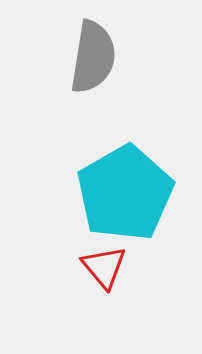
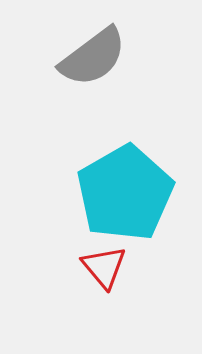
gray semicircle: rotated 44 degrees clockwise
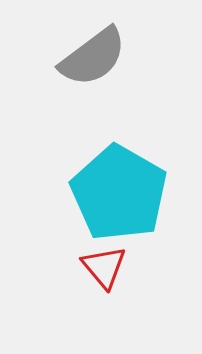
cyan pentagon: moved 6 px left; rotated 12 degrees counterclockwise
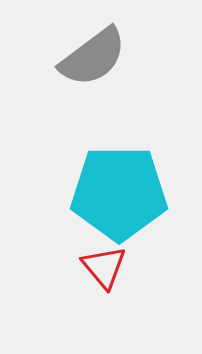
cyan pentagon: rotated 30 degrees counterclockwise
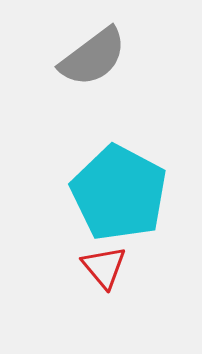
cyan pentagon: rotated 28 degrees clockwise
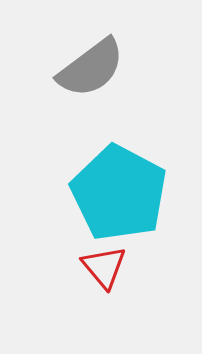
gray semicircle: moved 2 px left, 11 px down
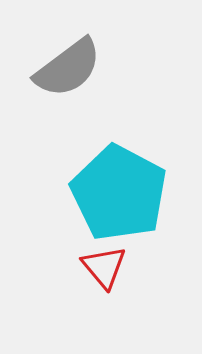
gray semicircle: moved 23 px left
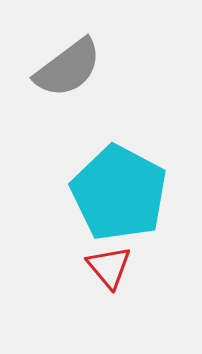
red triangle: moved 5 px right
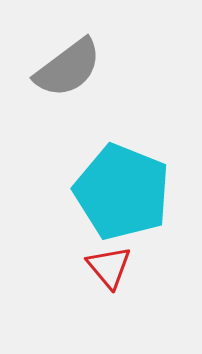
cyan pentagon: moved 3 px right, 1 px up; rotated 6 degrees counterclockwise
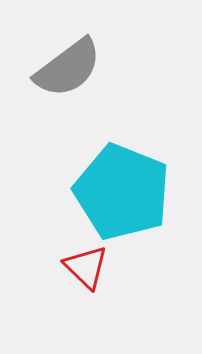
red triangle: moved 23 px left; rotated 6 degrees counterclockwise
